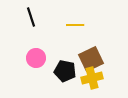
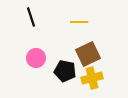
yellow line: moved 4 px right, 3 px up
brown square: moved 3 px left, 5 px up
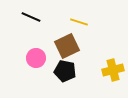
black line: rotated 48 degrees counterclockwise
yellow line: rotated 18 degrees clockwise
brown square: moved 21 px left, 8 px up
yellow cross: moved 21 px right, 8 px up
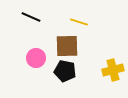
brown square: rotated 25 degrees clockwise
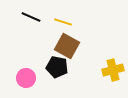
yellow line: moved 16 px left
brown square: rotated 30 degrees clockwise
pink circle: moved 10 px left, 20 px down
black pentagon: moved 8 px left, 4 px up
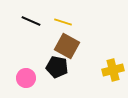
black line: moved 4 px down
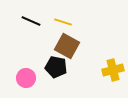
black pentagon: moved 1 px left
